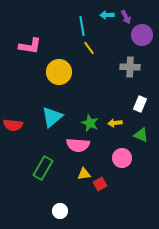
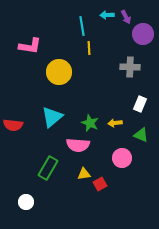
purple circle: moved 1 px right, 1 px up
yellow line: rotated 32 degrees clockwise
green rectangle: moved 5 px right
white circle: moved 34 px left, 9 px up
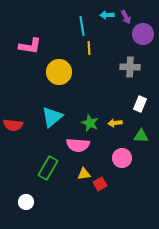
green triangle: moved 1 px down; rotated 21 degrees counterclockwise
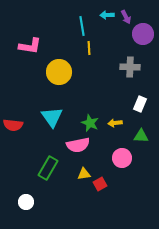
cyan triangle: rotated 25 degrees counterclockwise
pink semicircle: rotated 15 degrees counterclockwise
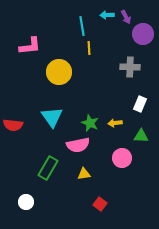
pink L-shape: rotated 15 degrees counterclockwise
red square: moved 20 px down; rotated 24 degrees counterclockwise
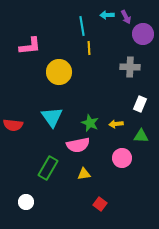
yellow arrow: moved 1 px right, 1 px down
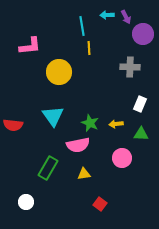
cyan triangle: moved 1 px right, 1 px up
green triangle: moved 2 px up
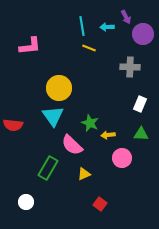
cyan arrow: moved 12 px down
yellow line: rotated 64 degrees counterclockwise
yellow circle: moved 16 px down
yellow arrow: moved 8 px left, 11 px down
pink semicircle: moved 6 px left; rotated 55 degrees clockwise
yellow triangle: rotated 16 degrees counterclockwise
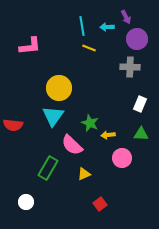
purple circle: moved 6 px left, 5 px down
cyan triangle: rotated 10 degrees clockwise
red square: rotated 16 degrees clockwise
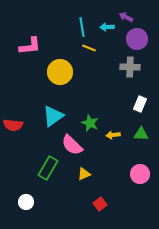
purple arrow: rotated 144 degrees clockwise
cyan line: moved 1 px down
yellow circle: moved 1 px right, 16 px up
cyan triangle: rotated 20 degrees clockwise
yellow arrow: moved 5 px right
pink circle: moved 18 px right, 16 px down
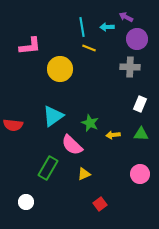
yellow circle: moved 3 px up
